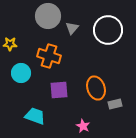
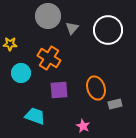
orange cross: moved 2 px down; rotated 15 degrees clockwise
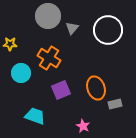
purple square: moved 2 px right; rotated 18 degrees counterclockwise
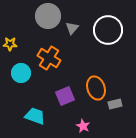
purple square: moved 4 px right, 6 px down
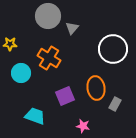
white circle: moved 5 px right, 19 px down
orange ellipse: rotated 10 degrees clockwise
gray rectangle: rotated 48 degrees counterclockwise
pink star: rotated 16 degrees counterclockwise
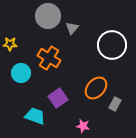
white circle: moved 1 px left, 4 px up
orange ellipse: rotated 50 degrees clockwise
purple square: moved 7 px left, 2 px down; rotated 12 degrees counterclockwise
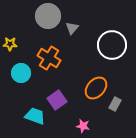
purple square: moved 1 px left, 2 px down
